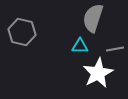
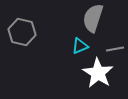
cyan triangle: rotated 24 degrees counterclockwise
white star: rotated 12 degrees counterclockwise
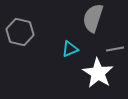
gray hexagon: moved 2 px left
cyan triangle: moved 10 px left, 3 px down
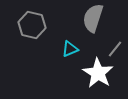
gray hexagon: moved 12 px right, 7 px up
gray line: rotated 42 degrees counterclockwise
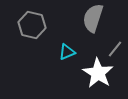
cyan triangle: moved 3 px left, 3 px down
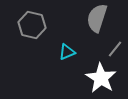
gray semicircle: moved 4 px right
white star: moved 3 px right, 5 px down
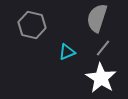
gray line: moved 12 px left, 1 px up
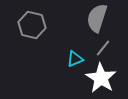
cyan triangle: moved 8 px right, 7 px down
